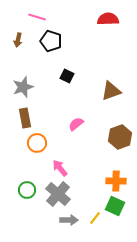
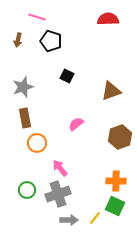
gray cross: rotated 30 degrees clockwise
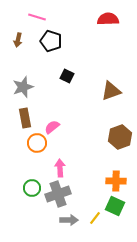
pink semicircle: moved 24 px left, 3 px down
pink arrow: rotated 36 degrees clockwise
green circle: moved 5 px right, 2 px up
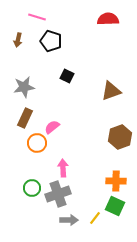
gray star: moved 1 px right; rotated 10 degrees clockwise
brown rectangle: rotated 36 degrees clockwise
pink arrow: moved 3 px right
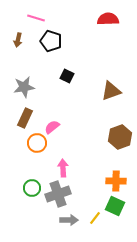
pink line: moved 1 px left, 1 px down
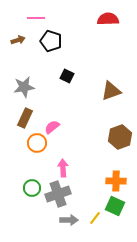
pink line: rotated 18 degrees counterclockwise
brown arrow: rotated 120 degrees counterclockwise
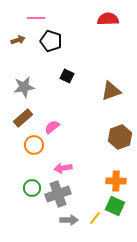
brown rectangle: moved 2 px left; rotated 24 degrees clockwise
orange circle: moved 3 px left, 2 px down
pink arrow: rotated 96 degrees counterclockwise
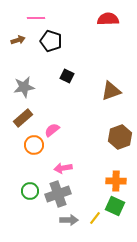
pink semicircle: moved 3 px down
green circle: moved 2 px left, 3 px down
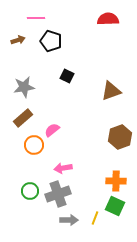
yellow line: rotated 16 degrees counterclockwise
